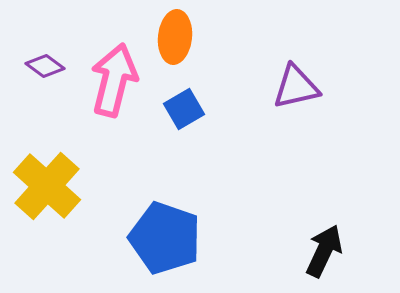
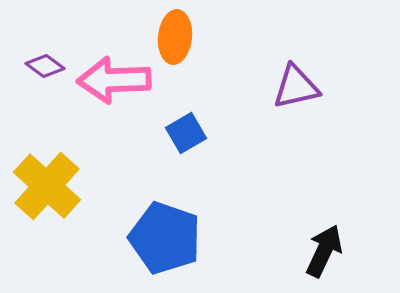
pink arrow: rotated 106 degrees counterclockwise
blue square: moved 2 px right, 24 px down
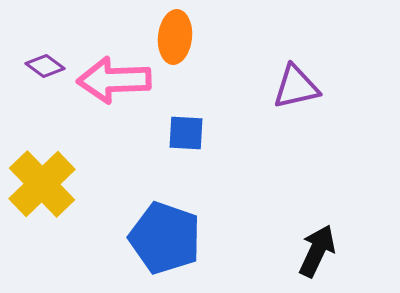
blue square: rotated 33 degrees clockwise
yellow cross: moved 5 px left, 2 px up; rotated 4 degrees clockwise
black arrow: moved 7 px left
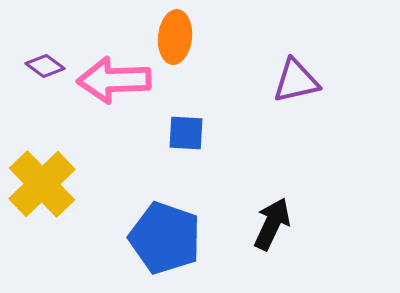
purple triangle: moved 6 px up
black arrow: moved 45 px left, 27 px up
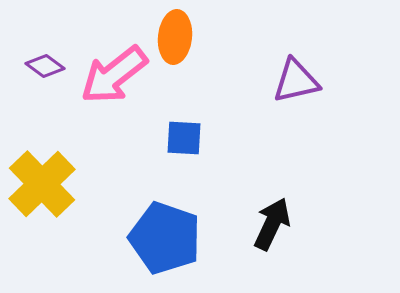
pink arrow: moved 5 px up; rotated 36 degrees counterclockwise
blue square: moved 2 px left, 5 px down
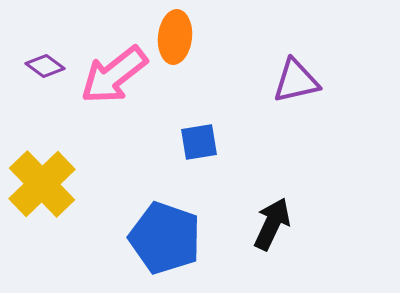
blue square: moved 15 px right, 4 px down; rotated 12 degrees counterclockwise
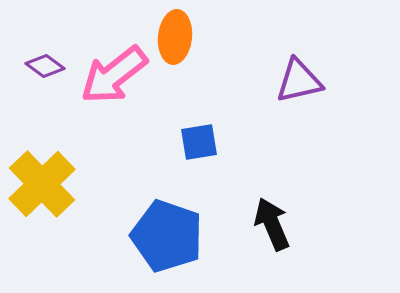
purple triangle: moved 3 px right
black arrow: rotated 48 degrees counterclockwise
blue pentagon: moved 2 px right, 2 px up
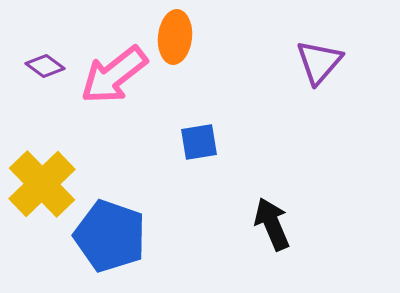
purple triangle: moved 20 px right, 19 px up; rotated 36 degrees counterclockwise
blue pentagon: moved 57 px left
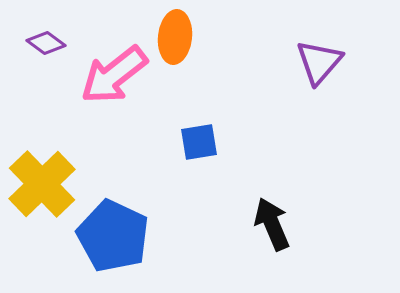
purple diamond: moved 1 px right, 23 px up
blue pentagon: moved 3 px right; rotated 6 degrees clockwise
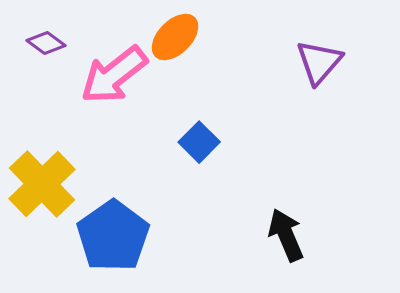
orange ellipse: rotated 39 degrees clockwise
blue square: rotated 36 degrees counterclockwise
black arrow: moved 14 px right, 11 px down
blue pentagon: rotated 12 degrees clockwise
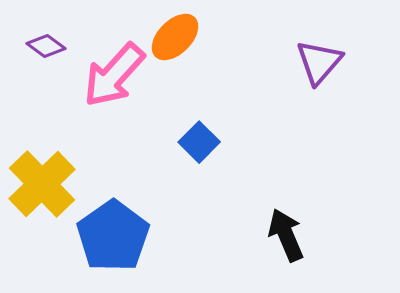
purple diamond: moved 3 px down
pink arrow: rotated 10 degrees counterclockwise
